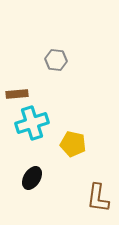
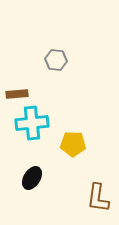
cyan cross: rotated 12 degrees clockwise
yellow pentagon: rotated 10 degrees counterclockwise
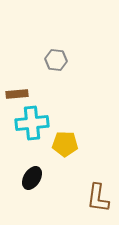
yellow pentagon: moved 8 px left
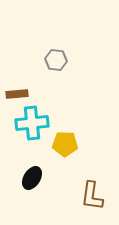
brown L-shape: moved 6 px left, 2 px up
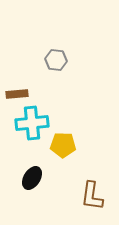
yellow pentagon: moved 2 px left, 1 px down
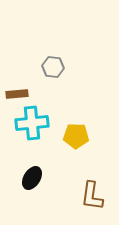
gray hexagon: moved 3 px left, 7 px down
yellow pentagon: moved 13 px right, 9 px up
